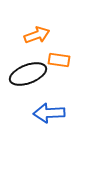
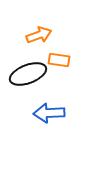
orange arrow: moved 2 px right
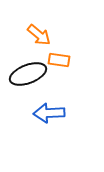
orange arrow: rotated 60 degrees clockwise
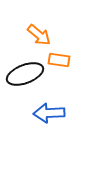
black ellipse: moved 3 px left
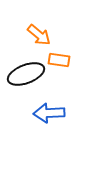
black ellipse: moved 1 px right
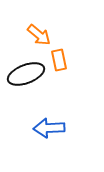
orange rectangle: rotated 70 degrees clockwise
blue arrow: moved 15 px down
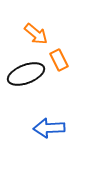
orange arrow: moved 3 px left, 1 px up
orange rectangle: rotated 15 degrees counterclockwise
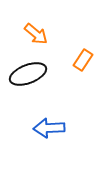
orange rectangle: moved 24 px right; rotated 60 degrees clockwise
black ellipse: moved 2 px right
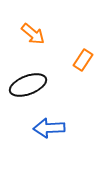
orange arrow: moved 3 px left
black ellipse: moved 11 px down
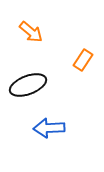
orange arrow: moved 2 px left, 2 px up
